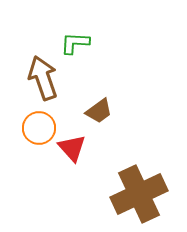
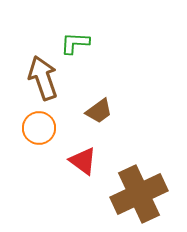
red triangle: moved 11 px right, 13 px down; rotated 12 degrees counterclockwise
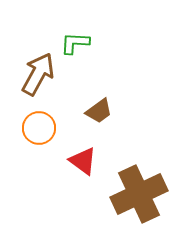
brown arrow: moved 5 px left, 4 px up; rotated 48 degrees clockwise
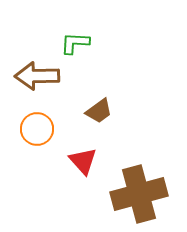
brown arrow: moved 1 px left, 2 px down; rotated 120 degrees counterclockwise
orange circle: moved 2 px left, 1 px down
red triangle: rotated 12 degrees clockwise
brown cross: rotated 10 degrees clockwise
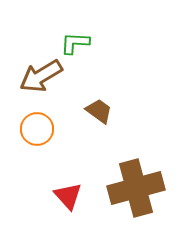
brown arrow: moved 4 px right; rotated 30 degrees counterclockwise
brown trapezoid: rotated 108 degrees counterclockwise
red triangle: moved 15 px left, 35 px down
brown cross: moved 3 px left, 6 px up
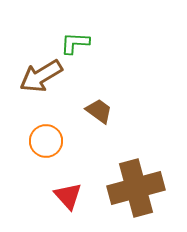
orange circle: moved 9 px right, 12 px down
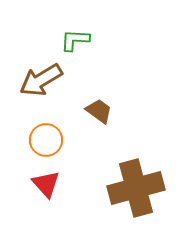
green L-shape: moved 3 px up
brown arrow: moved 4 px down
orange circle: moved 1 px up
red triangle: moved 22 px left, 12 px up
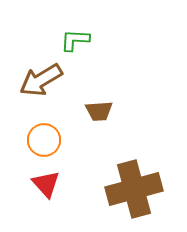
brown trapezoid: rotated 140 degrees clockwise
orange circle: moved 2 px left
brown cross: moved 2 px left, 1 px down
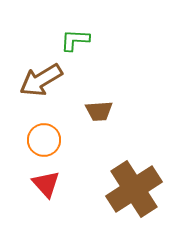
brown cross: rotated 18 degrees counterclockwise
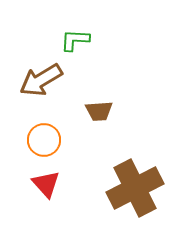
brown cross: moved 1 px right, 1 px up; rotated 6 degrees clockwise
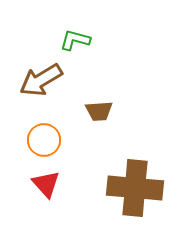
green L-shape: rotated 12 degrees clockwise
brown cross: rotated 32 degrees clockwise
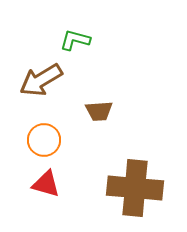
red triangle: rotated 32 degrees counterclockwise
